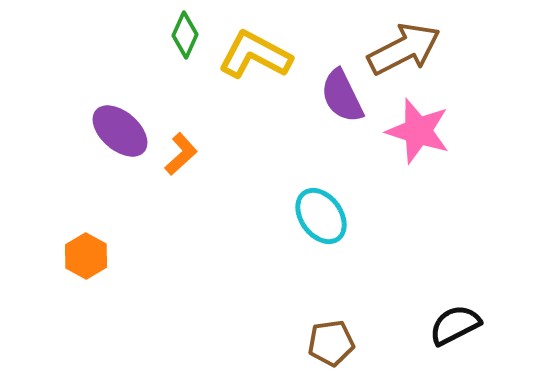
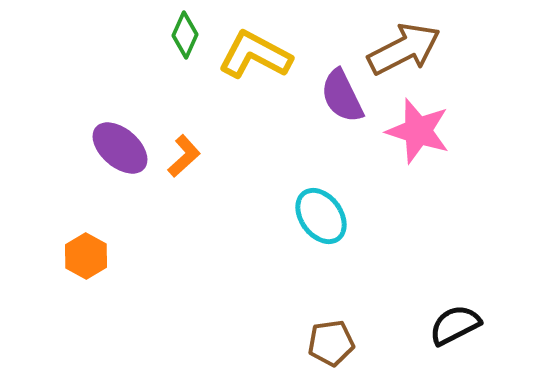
purple ellipse: moved 17 px down
orange L-shape: moved 3 px right, 2 px down
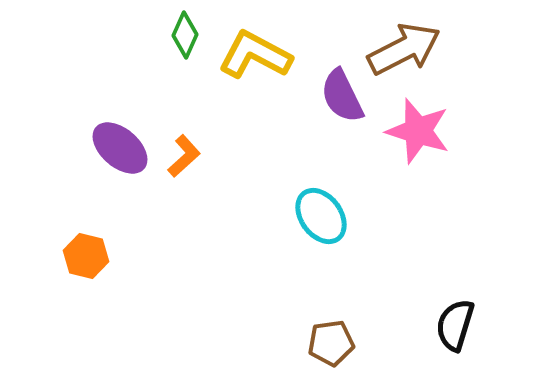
orange hexagon: rotated 15 degrees counterclockwise
black semicircle: rotated 46 degrees counterclockwise
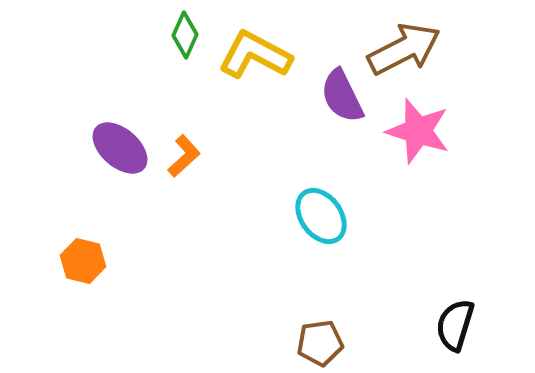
orange hexagon: moved 3 px left, 5 px down
brown pentagon: moved 11 px left
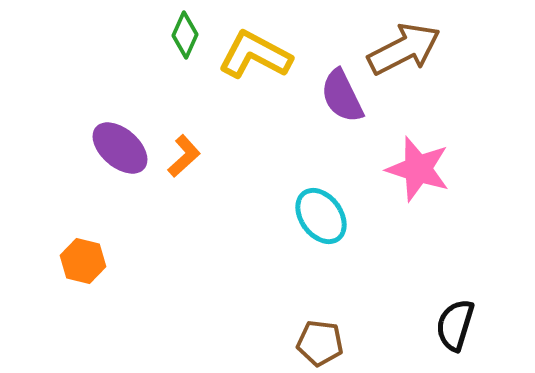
pink star: moved 38 px down
brown pentagon: rotated 15 degrees clockwise
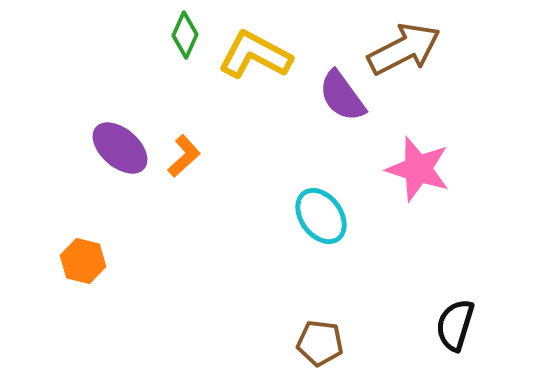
purple semicircle: rotated 10 degrees counterclockwise
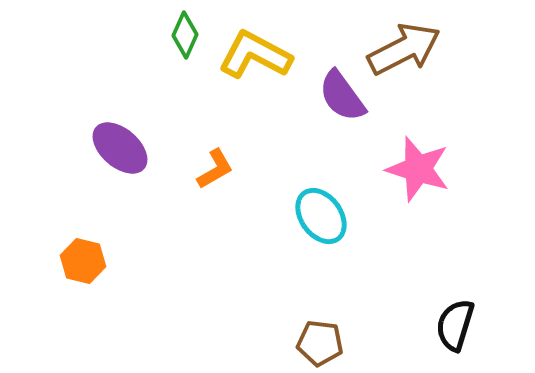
orange L-shape: moved 31 px right, 13 px down; rotated 12 degrees clockwise
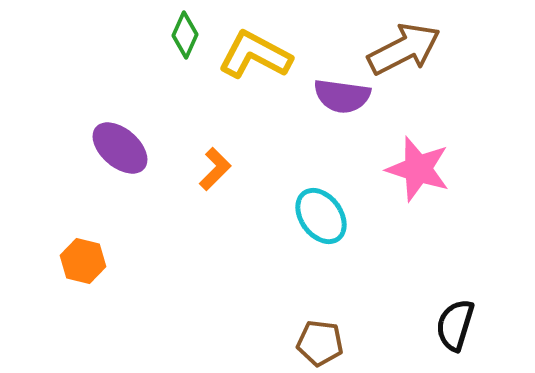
purple semicircle: rotated 46 degrees counterclockwise
orange L-shape: rotated 15 degrees counterclockwise
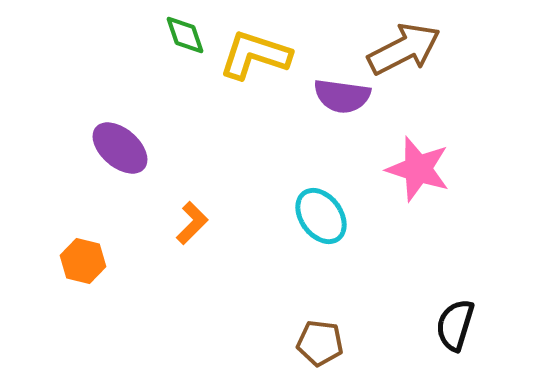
green diamond: rotated 42 degrees counterclockwise
yellow L-shape: rotated 10 degrees counterclockwise
orange L-shape: moved 23 px left, 54 px down
